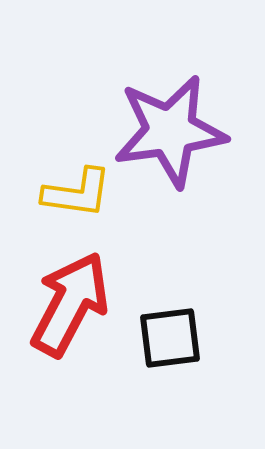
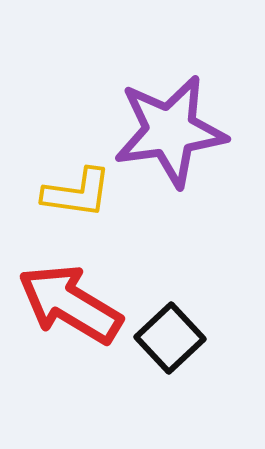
red arrow: rotated 87 degrees counterclockwise
black square: rotated 36 degrees counterclockwise
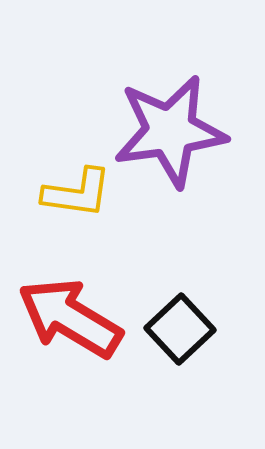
red arrow: moved 14 px down
black square: moved 10 px right, 9 px up
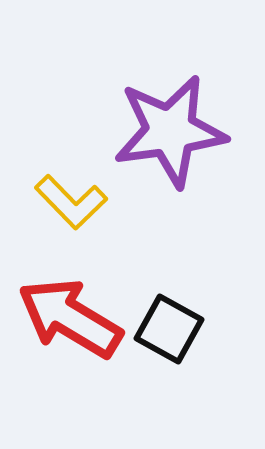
yellow L-shape: moved 6 px left, 9 px down; rotated 38 degrees clockwise
black square: moved 11 px left; rotated 18 degrees counterclockwise
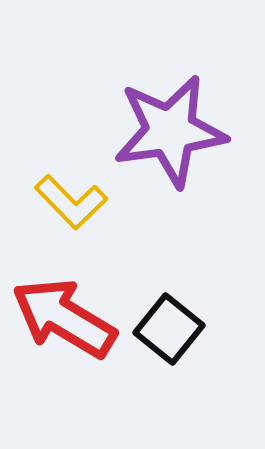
red arrow: moved 6 px left
black square: rotated 10 degrees clockwise
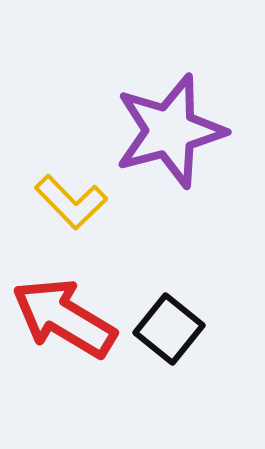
purple star: rotated 7 degrees counterclockwise
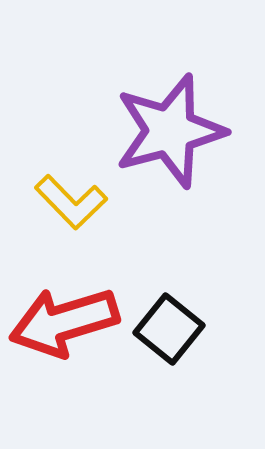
red arrow: moved 4 px down; rotated 48 degrees counterclockwise
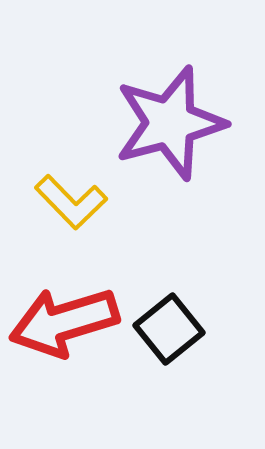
purple star: moved 8 px up
black square: rotated 12 degrees clockwise
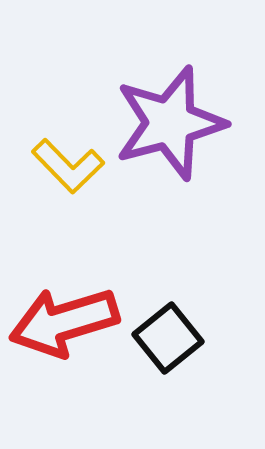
yellow L-shape: moved 3 px left, 36 px up
black square: moved 1 px left, 9 px down
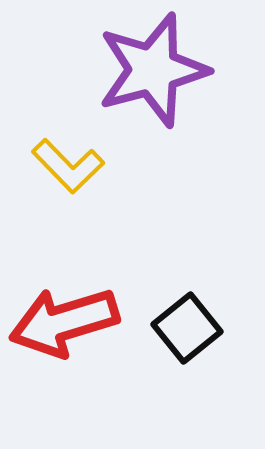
purple star: moved 17 px left, 53 px up
black square: moved 19 px right, 10 px up
